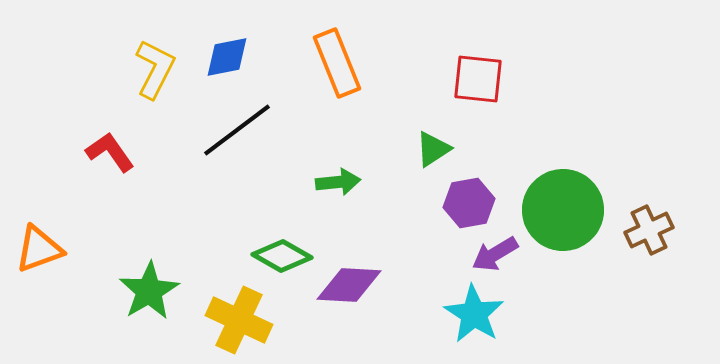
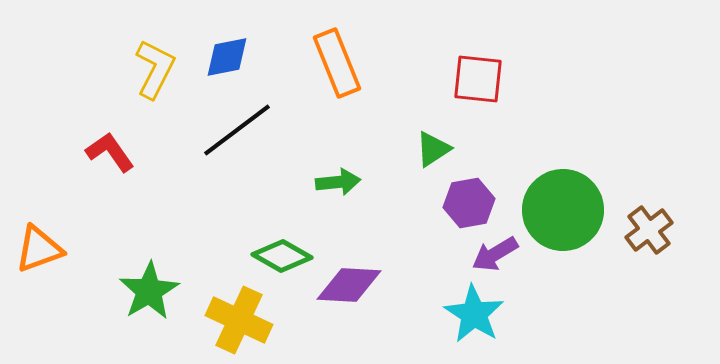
brown cross: rotated 12 degrees counterclockwise
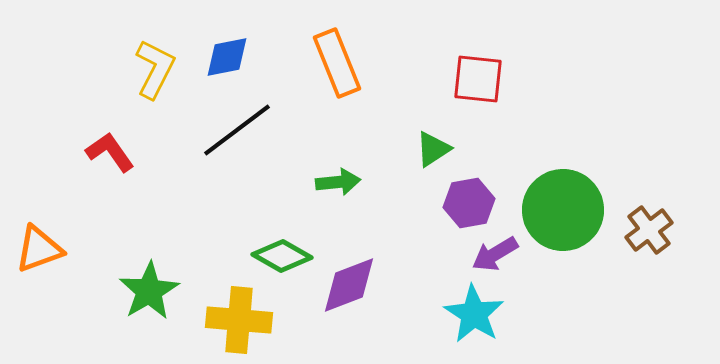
purple diamond: rotated 24 degrees counterclockwise
yellow cross: rotated 20 degrees counterclockwise
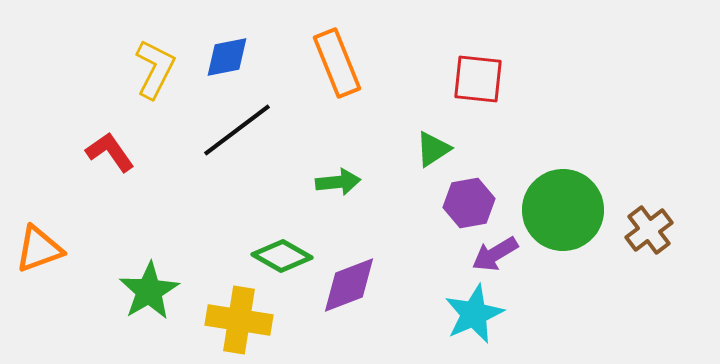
cyan star: rotated 16 degrees clockwise
yellow cross: rotated 4 degrees clockwise
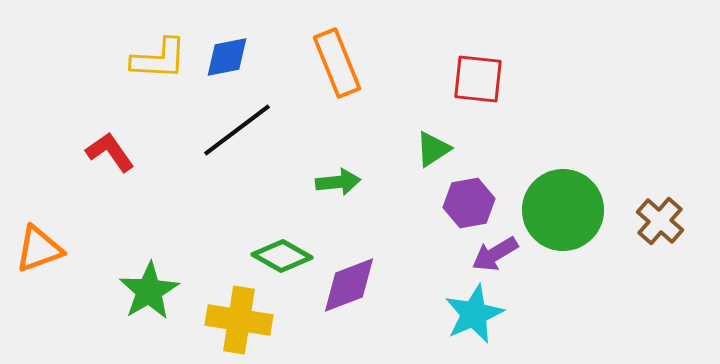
yellow L-shape: moved 4 px right, 10 px up; rotated 66 degrees clockwise
brown cross: moved 11 px right, 9 px up; rotated 12 degrees counterclockwise
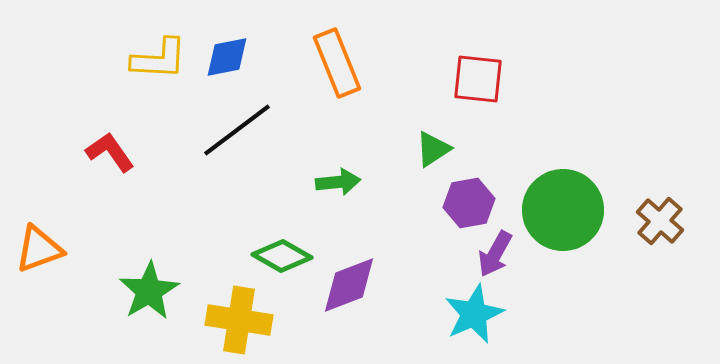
purple arrow: rotated 30 degrees counterclockwise
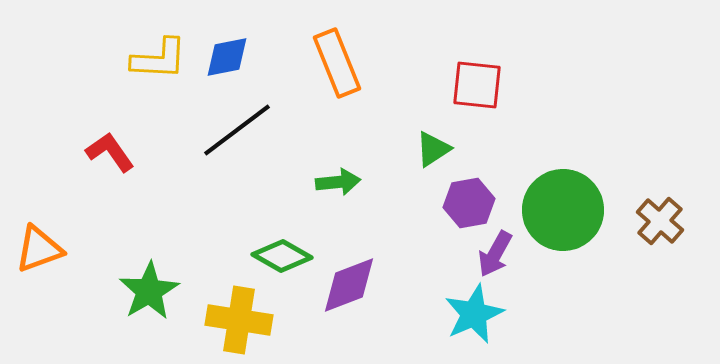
red square: moved 1 px left, 6 px down
